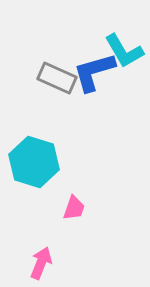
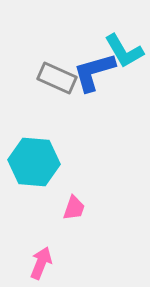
cyan hexagon: rotated 12 degrees counterclockwise
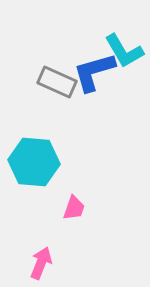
gray rectangle: moved 4 px down
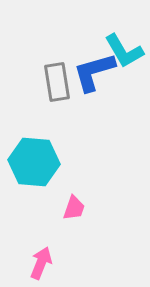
gray rectangle: rotated 57 degrees clockwise
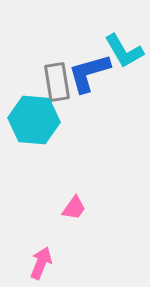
blue L-shape: moved 5 px left, 1 px down
cyan hexagon: moved 42 px up
pink trapezoid: rotated 16 degrees clockwise
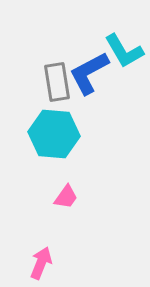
blue L-shape: rotated 12 degrees counterclockwise
cyan hexagon: moved 20 px right, 14 px down
pink trapezoid: moved 8 px left, 11 px up
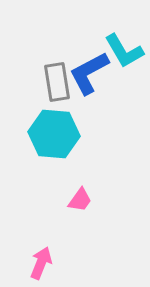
pink trapezoid: moved 14 px right, 3 px down
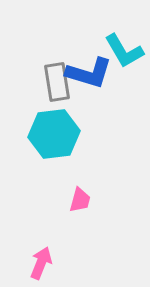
blue L-shape: rotated 135 degrees counterclockwise
cyan hexagon: rotated 12 degrees counterclockwise
pink trapezoid: rotated 20 degrees counterclockwise
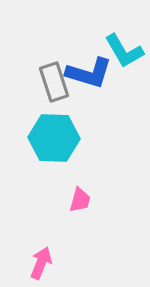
gray rectangle: moved 3 px left; rotated 9 degrees counterclockwise
cyan hexagon: moved 4 px down; rotated 9 degrees clockwise
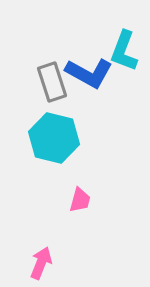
cyan L-shape: rotated 51 degrees clockwise
blue L-shape: rotated 12 degrees clockwise
gray rectangle: moved 2 px left
cyan hexagon: rotated 12 degrees clockwise
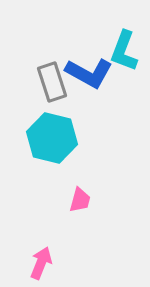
cyan hexagon: moved 2 px left
